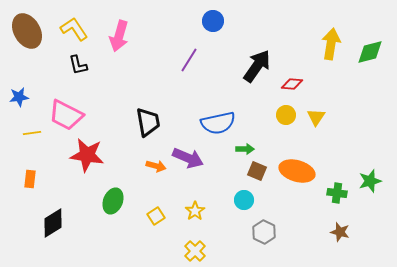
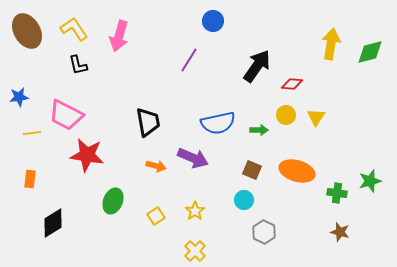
green arrow: moved 14 px right, 19 px up
purple arrow: moved 5 px right
brown square: moved 5 px left, 1 px up
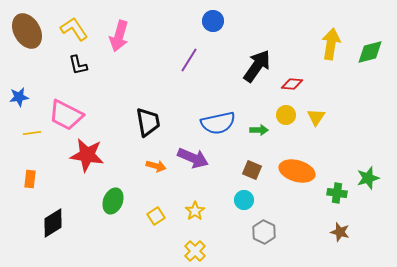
green star: moved 2 px left, 3 px up
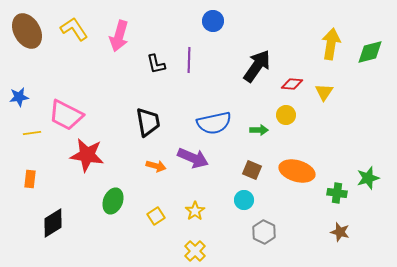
purple line: rotated 30 degrees counterclockwise
black L-shape: moved 78 px right, 1 px up
yellow triangle: moved 8 px right, 25 px up
blue semicircle: moved 4 px left
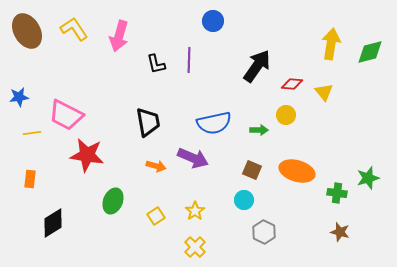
yellow triangle: rotated 12 degrees counterclockwise
yellow cross: moved 4 px up
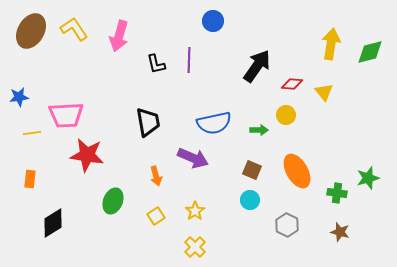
brown ellipse: moved 4 px right; rotated 60 degrees clockwise
pink trapezoid: rotated 30 degrees counterclockwise
orange arrow: moved 10 px down; rotated 60 degrees clockwise
orange ellipse: rotated 44 degrees clockwise
cyan circle: moved 6 px right
gray hexagon: moved 23 px right, 7 px up
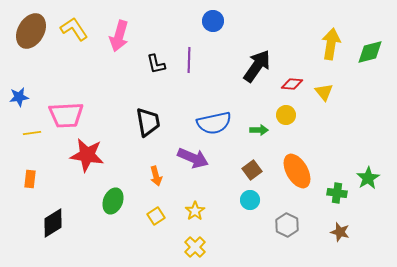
brown square: rotated 30 degrees clockwise
green star: rotated 15 degrees counterclockwise
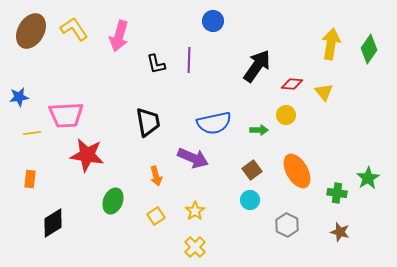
green diamond: moved 1 px left, 3 px up; rotated 40 degrees counterclockwise
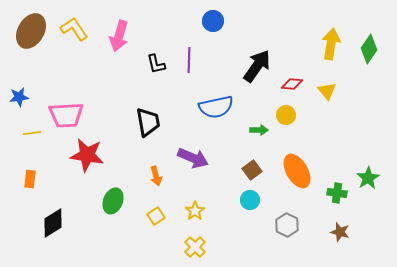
yellow triangle: moved 3 px right, 1 px up
blue semicircle: moved 2 px right, 16 px up
